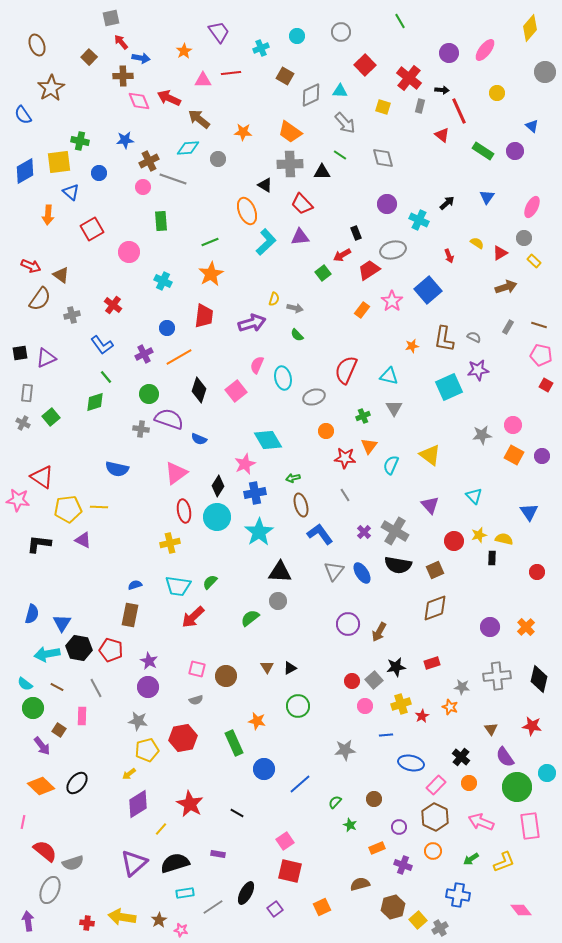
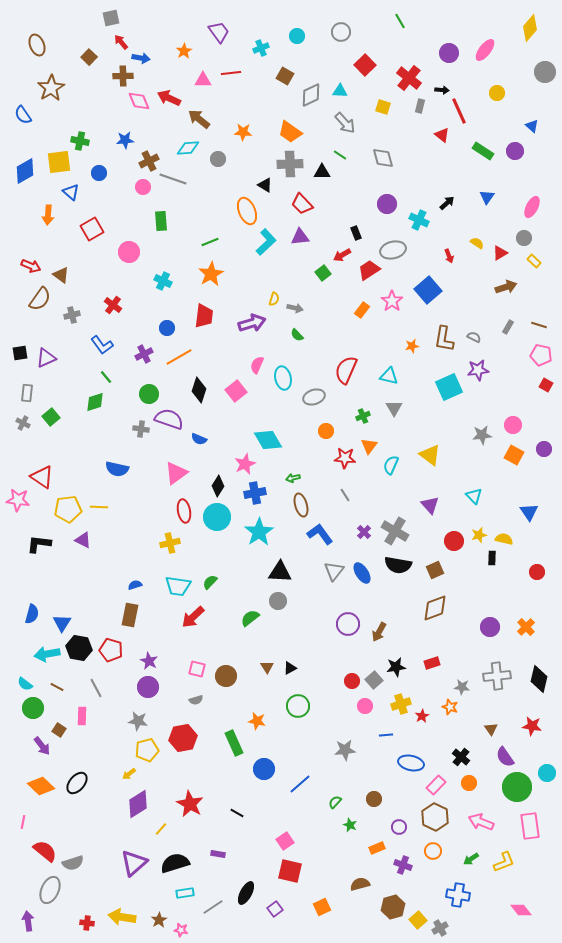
purple circle at (542, 456): moved 2 px right, 7 px up
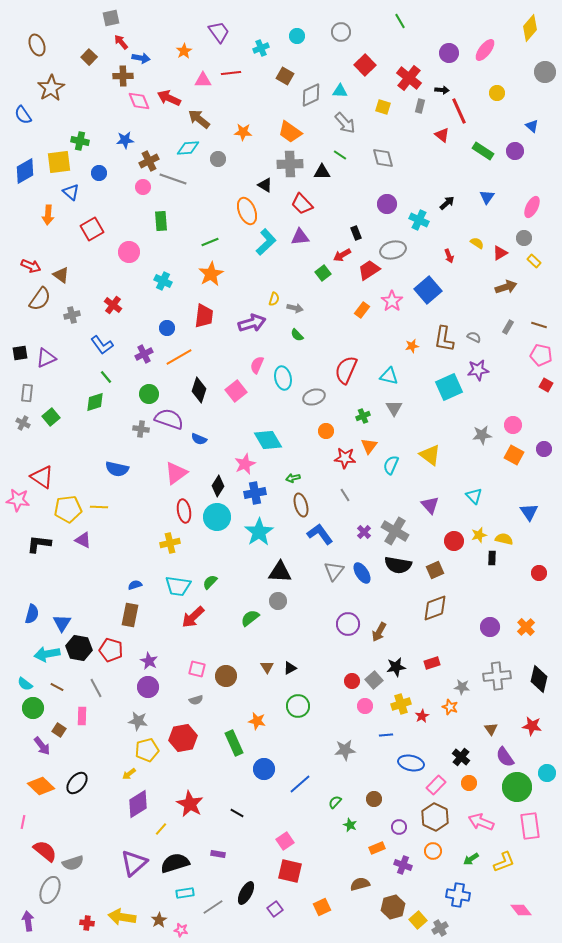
red circle at (537, 572): moved 2 px right, 1 px down
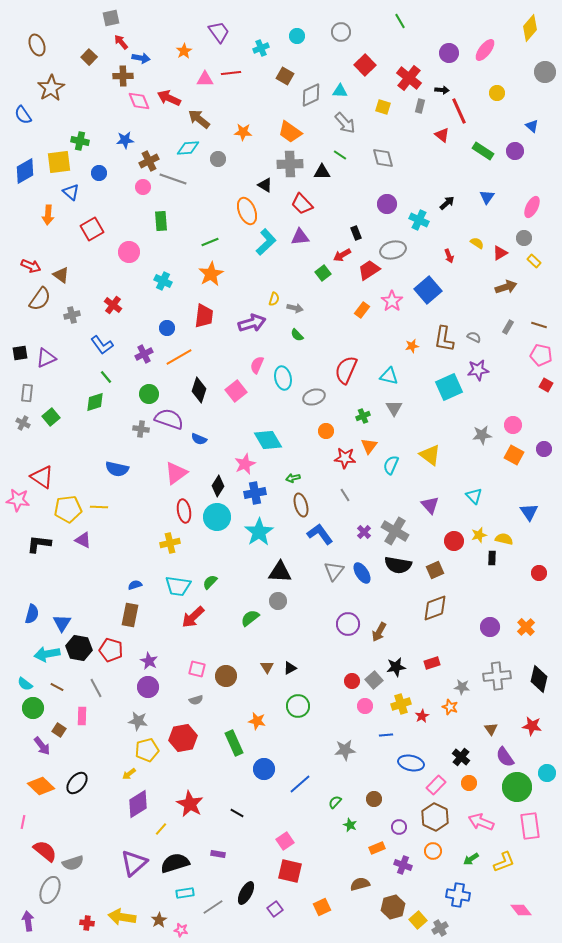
pink triangle at (203, 80): moved 2 px right, 1 px up
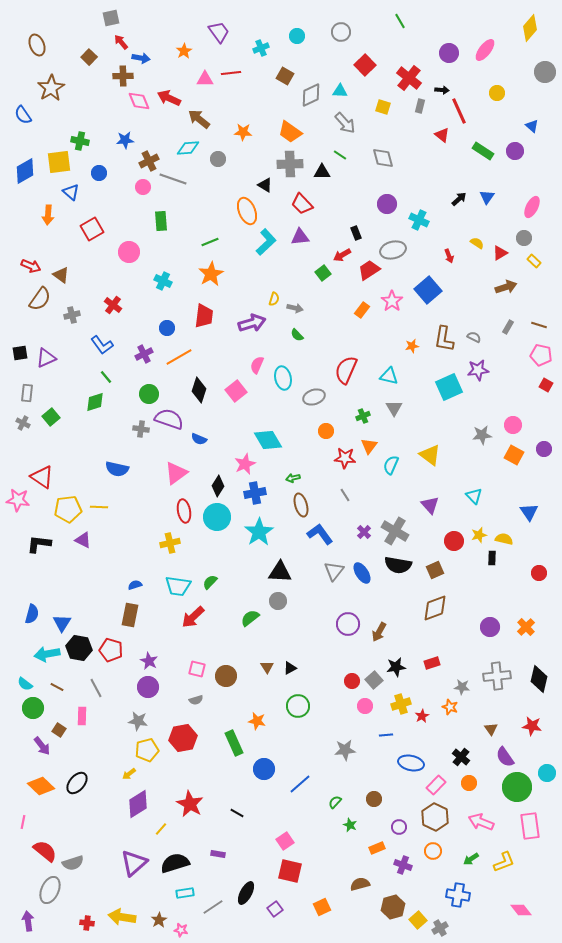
black arrow at (447, 203): moved 12 px right, 4 px up
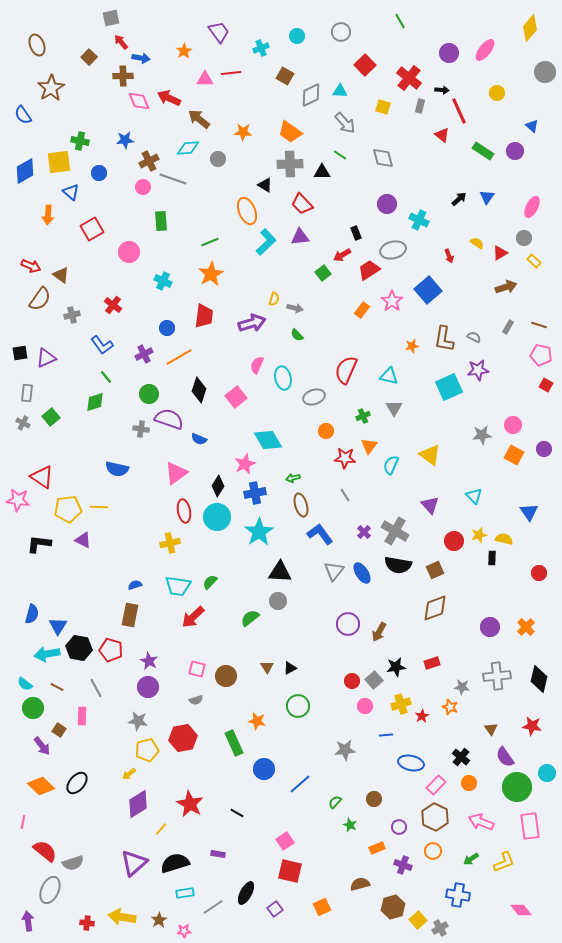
pink square at (236, 391): moved 6 px down
blue triangle at (62, 623): moved 4 px left, 3 px down
pink star at (181, 930): moved 3 px right, 1 px down; rotated 16 degrees counterclockwise
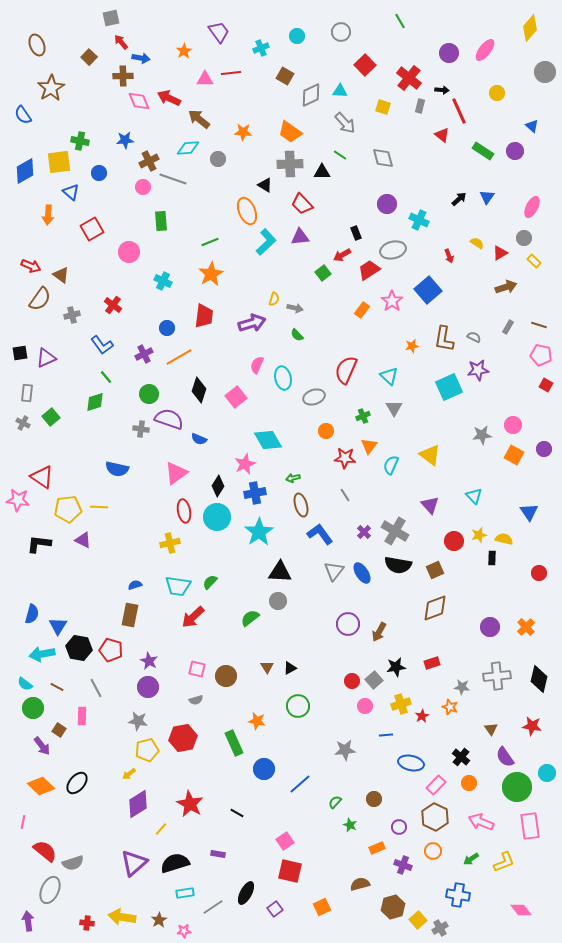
cyan triangle at (389, 376): rotated 30 degrees clockwise
cyan arrow at (47, 654): moved 5 px left
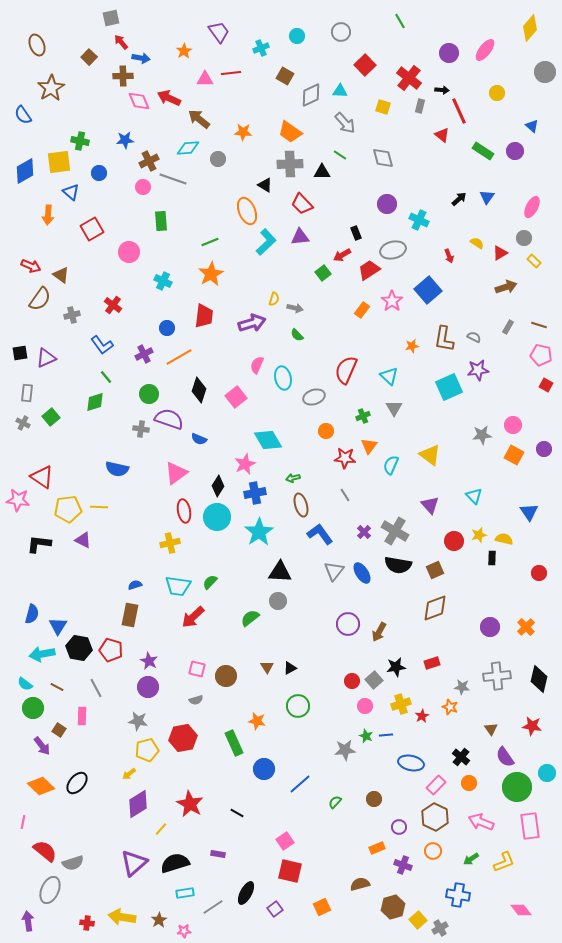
green star at (350, 825): moved 16 px right, 89 px up
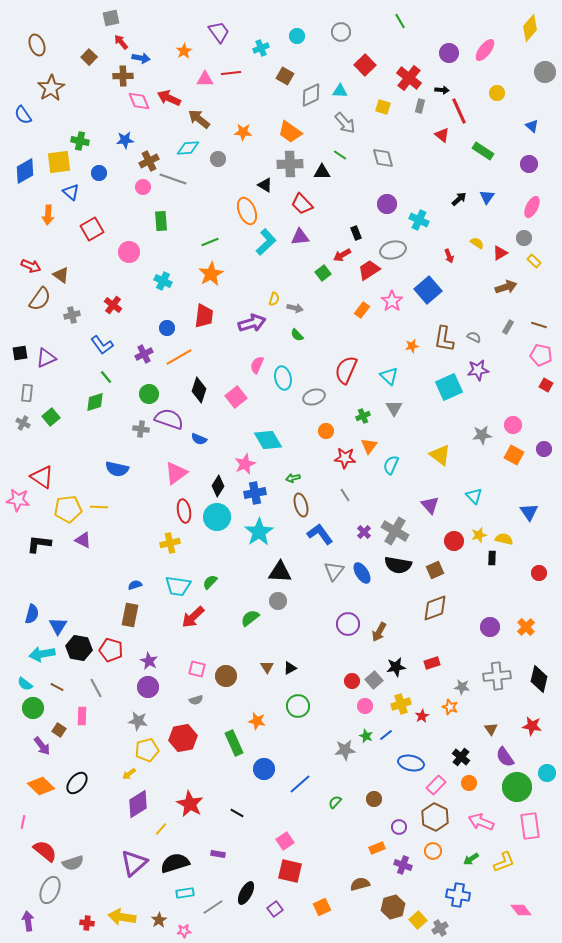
purple circle at (515, 151): moved 14 px right, 13 px down
yellow triangle at (430, 455): moved 10 px right
blue line at (386, 735): rotated 32 degrees counterclockwise
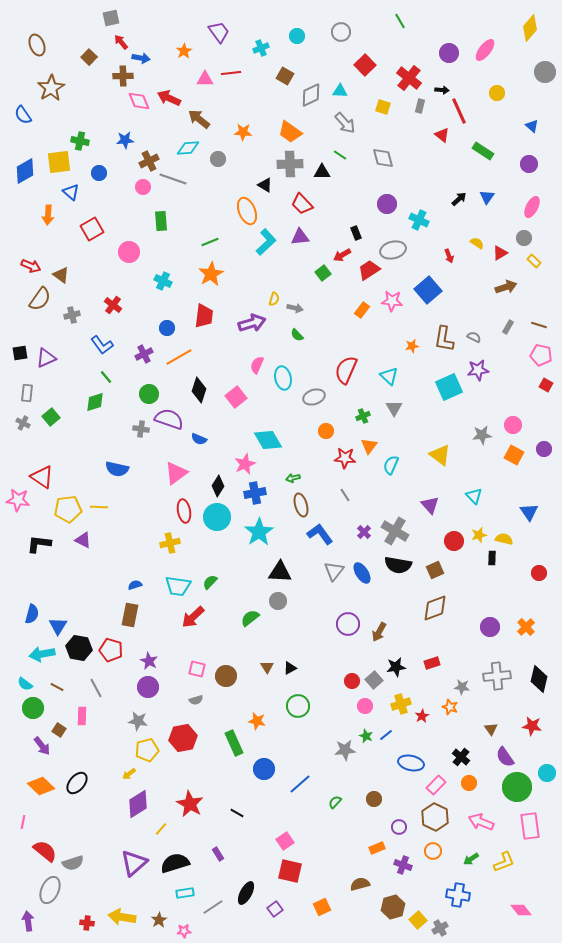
pink star at (392, 301): rotated 30 degrees counterclockwise
purple rectangle at (218, 854): rotated 48 degrees clockwise
